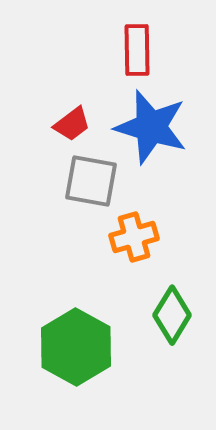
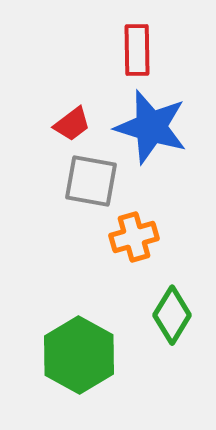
green hexagon: moved 3 px right, 8 px down
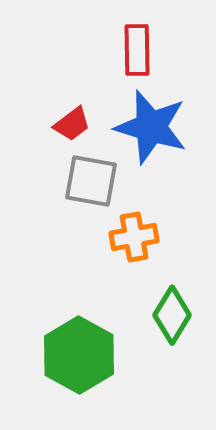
orange cross: rotated 6 degrees clockwise
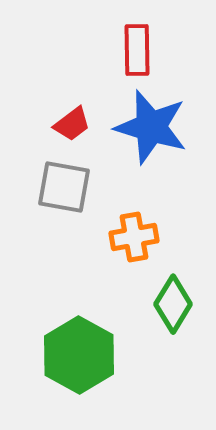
gray square: moved 27 px left, 6 px down
green diamond: moved 1 px right, 11 px up
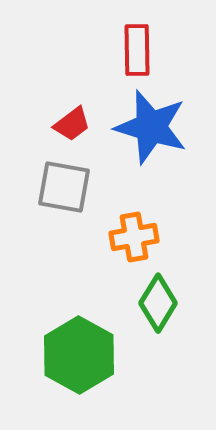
green diamond: moved 15 px left, 1 px up
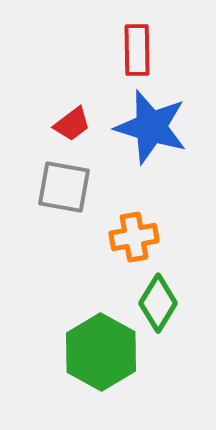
green hexagon: moved 22 px right, 3 px up
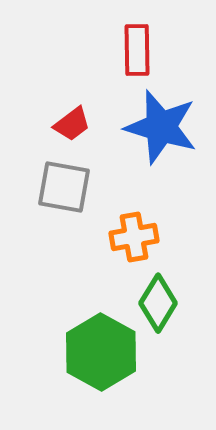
blue star: moved 10 px right
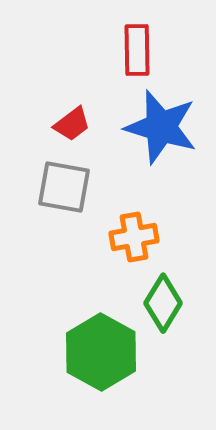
green diamond: moved 5 px right
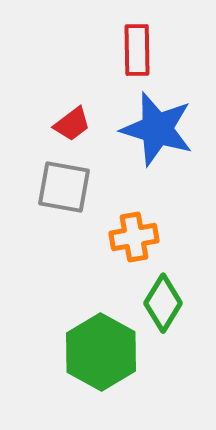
blue star: moved 4 px left, 2 px down
